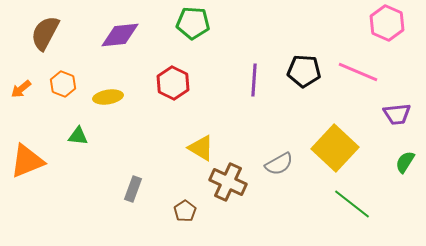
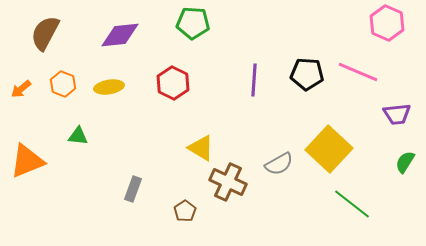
black pentagon: moved 3 px right, 3 px down
yellow ellipse: moved 1 px right, 10 px up
yellow square: moved 6 px left, 1 px down
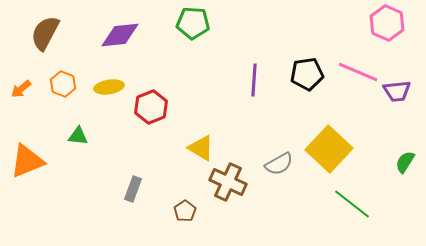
black pentagon: rotated 12 degrees counterclockwise
red hexagon: moved 22 px left, 24 px down; rotated 12 degrees clockwise
purple trapezoid: moved 23 px up
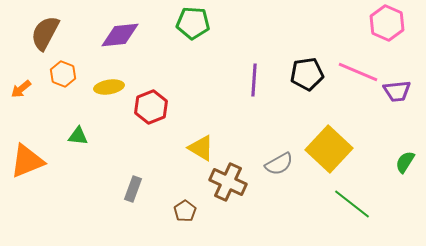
orange hexagon: moved 10 px up
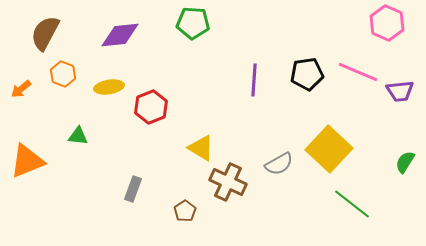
purple trapezoid: moved 3 px right
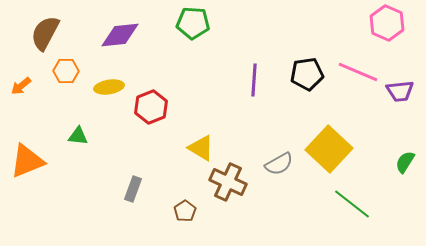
orange hexagon: moved 3 px right, 3 px up; rotated 20 degrees counterclockwise
orange arrow: moved 3 px up
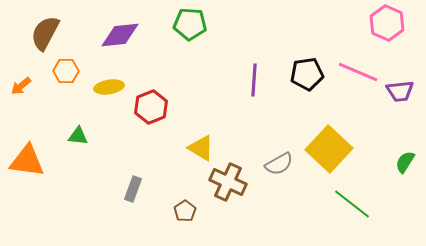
green pentagon: moved 3 px left, 1 px down
orange triangle: rotated 30 degrees clockwise
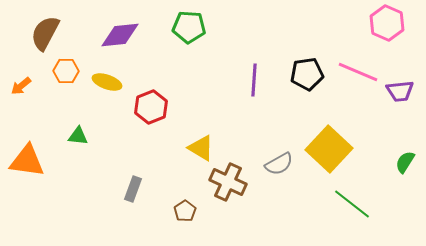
green pentagon: moved 1 px left, 3 px down
yellow ellipse: moved 2 px left, 5 px up; rotated 28 degrees clockwise
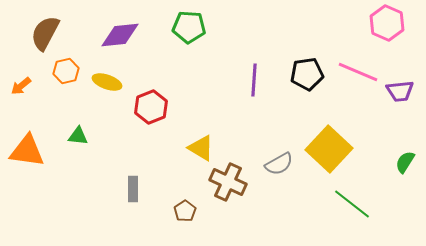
orange hexagon: rotated 15 degrees counterclockwise
orange triangle: moved 10 px up
gray rectangle: rotated 20 degrees counterclockwise
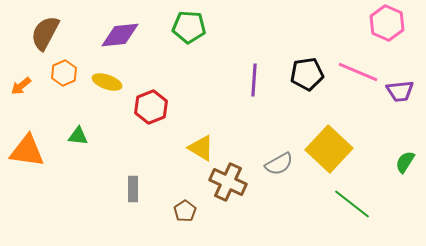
orange hexagon: moved 2 px left, 2 px down; rotated 10 degrees counterclockwise
